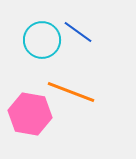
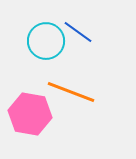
cyan circle: moved 4 px right, 1 px down
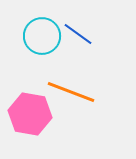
blue line: moved 2 px down
cyan circle: moved 4 px left, 5 px up
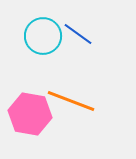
cyan circle: moved 1 px right
orange line: moved 9 px down
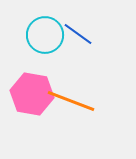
cyan circle: moved 2 px right, 1 px up
pink hexagon: moved 2 px right, 20 px up
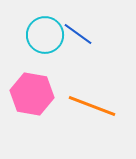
orange line: moved 21 px right, 5 px down
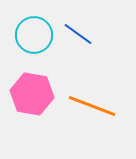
cyan circle: moved 11 px left
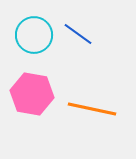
orange line: moved 3 px down; rotated 9 degrees counterclockwise
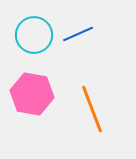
blue line: rotated 60 degrees counterclockwise
orange line: rotated 57 degrees clockwise
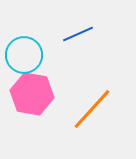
cyan circle: moved 10 px left, 20 px down
orange line: rotated 63 degrees clockwise
